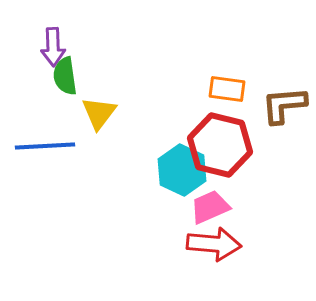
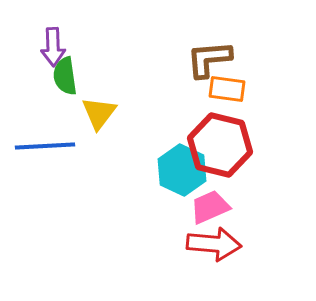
brown L-shape: moved 75 px left, 46 px up
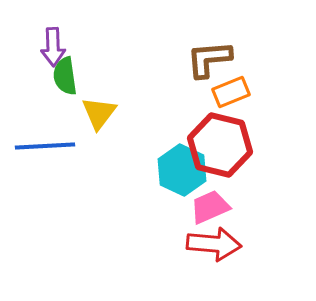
orange rectangle: moved 4 px right, 3 px down; rotated 30 degrees counterclockwise
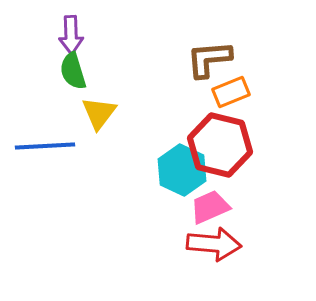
purple arrow: moved 18 px right, 12 px up
green semicircle: moved 8 px right, 5 px up; rotated 9 degrees counterclockwise
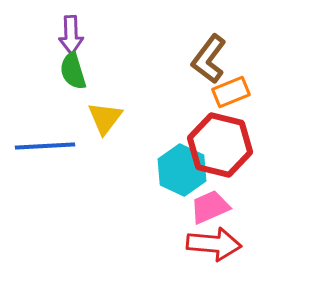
brown L-shape: rotated 48 degrees counterclockwise
yellow triangle: moved 6 px right, 5 px down
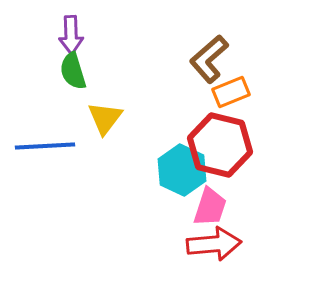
brown L-shape: rotated 12 degrees clockwise
pink trapezoid: rotated 132 degrees clockwise
red arrow: rotated 10 degrees counterclockwise
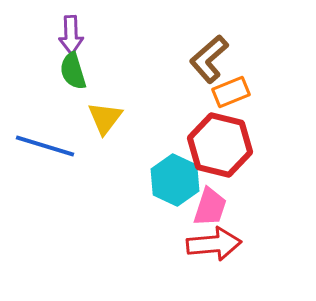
blue line: rotated 20 degrees clockwise
cyan hexagon: moved 7 px left, 10 px down
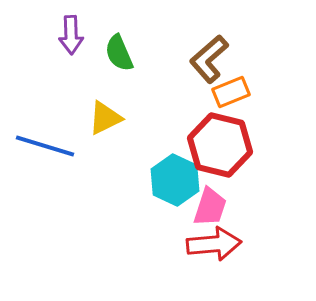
green semicircle: moved 46 px right, 18 px up; rotated 6 degrees counterclockwise
yellow triangle: rotated 27 degrees clockwise
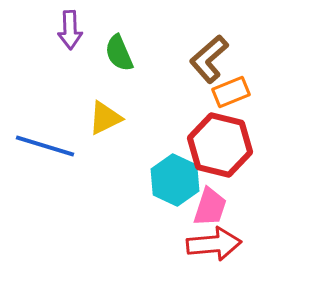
purple arrow: moved 1 px left, 5 px up
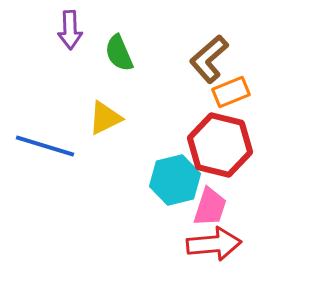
cyan hexagon: rotated 21 degrees clockwise
